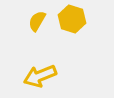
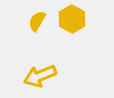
yellow hexagon: rotated 12 degrees clockwise
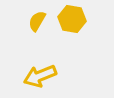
yellow hexagon: rotated 20 degrees counterclockwise
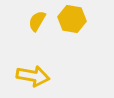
yellow arrow: moved 7 px left; rotated 148 degrees counterclockwise
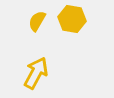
yellow arrow: moved 3 px right, 3 px up; rotated 72 degrees counterclockwise
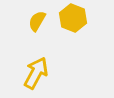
yellow hexagon: moved 1 px right, 1 px up; rotated 12 degrees clockwise
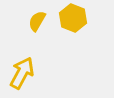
yellow arrow: moved 14 px left
